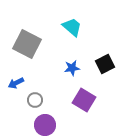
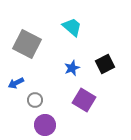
blue star: rotated 14 degrees counterclockwise
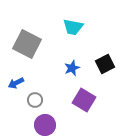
cyan trapezoid: moved 1 px right; rotated 150 degrees clockwise
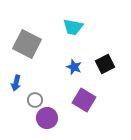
blue star: moved 2 px right, 1 px up; rotated 28 degrees counterclockwise
blue arrow: rotated 49 degrees counterclockwise
purple circle: moved 2 px right, 7 px up
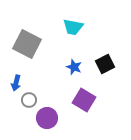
gray circle: moved 6 px left
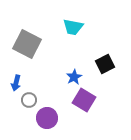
blue star: moved 10 px down; rotated 21 degrees clockwise
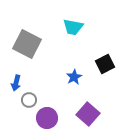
purple square: moved 4 px right, 14 px down; rotated 10 degrees clockwise
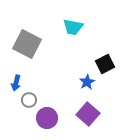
blue star: moved 13 px right, 5 px down
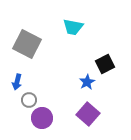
blue arrow: moved 1 px right, 1 px up
purple circle: moved 5 px left
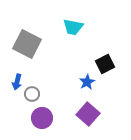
gray circle: moved 3 px right, 6 px up
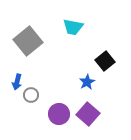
gray square: moved 1 px right, 3 px up; rotated 24 degrees clockwise
black square: moved 3 px up; rotated 12 degrees counterclockwise
gray circle: moved 1 px left, 1 px down
purple circle: moved 17 px right, 4 px up
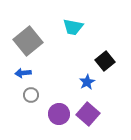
blue arrow: moved 6 px right, 9 px up; rotated 70 degrees clockwise
